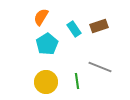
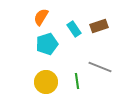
cyan pentagon: rotated 15 degrees clockwise
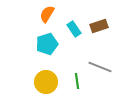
orange semicircle: moved 6 px right, 3 px up
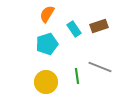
green line: moved 5 px up
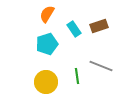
gray line: moved 1 px right, 1 px up
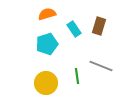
orange semicircle: rotated 42 degrees clockwise
brown rectangle: rotated 54 degrees counterclockwise
yellow circle: moved 1 px down
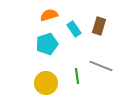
orange semicircle: moved 2 px right, 1 px down
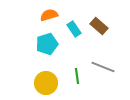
brown rectangle: rotated 66 degrees counterclockwise
gray line: moved 2 px right, 1 px down
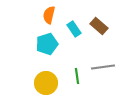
orange semicircle: rotated 60 degrees counterclockwise
gray line: rotated 30 degrees counterclockwise
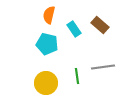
brown rectangle: moved 1 px right, 1 px up
cyan pentagon: rotated 30 degrees clockwise
